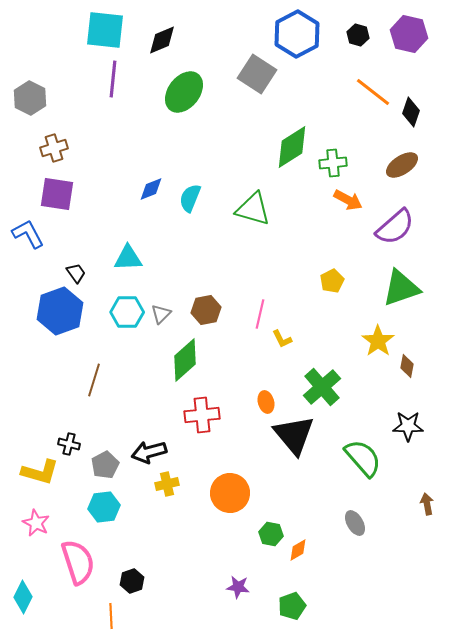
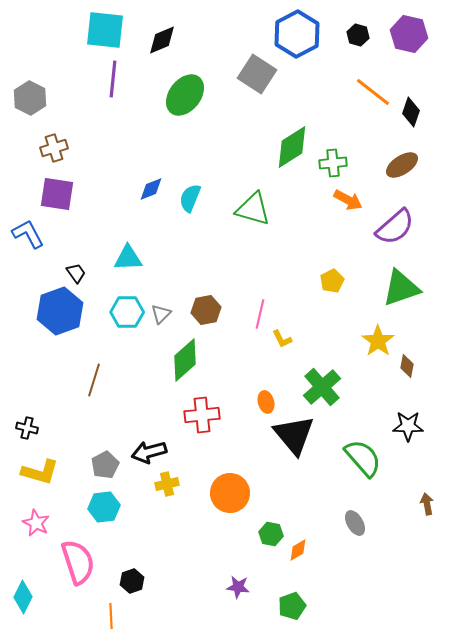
green ellipse at (184, 92): moved 1 px right, 3 px down
black cross at (69, 444): moved 42 px left, 16 px up
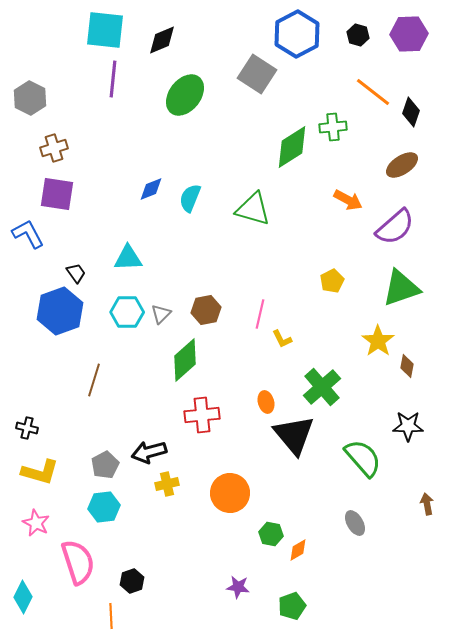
purple hexagon at (409, 34): rotated 15 degrees counterclockwise
green cross at (333, 163): moved 36 px up
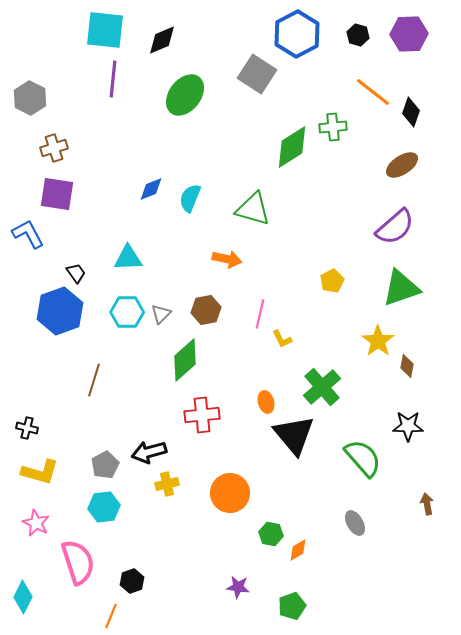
orange arrow at (348, 200): moved 121 px left, 59 px down; rotated 16 degrees counterclockwise
orange line at (111, 616): rotated 25 degrees clockwise
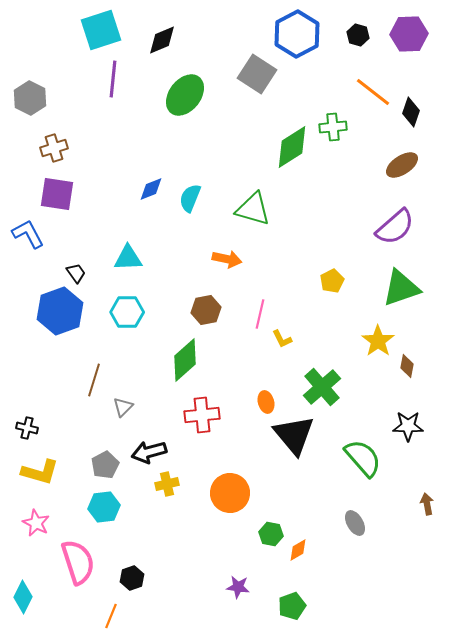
cyan square at (105, 30): moved 4 px left; rotated 24 degrees counterclockwise
gray triangle at (161, 314): moved 38 px left, 93 px down
black hexagon at (132, 581): moved 3 px up
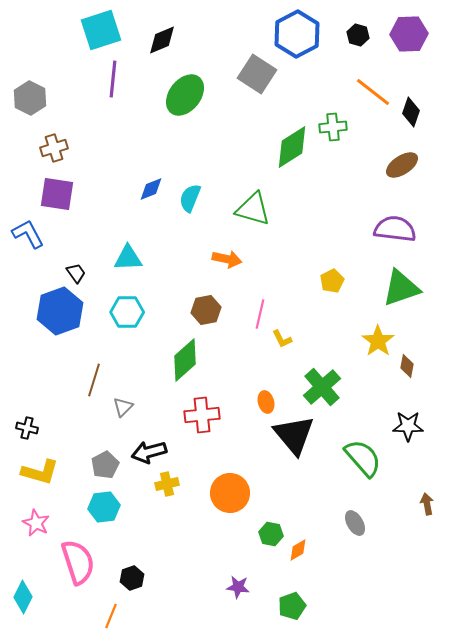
purple semicircle at (395, 227): moved 2 px down; rotated 132 degrees counterclockwise
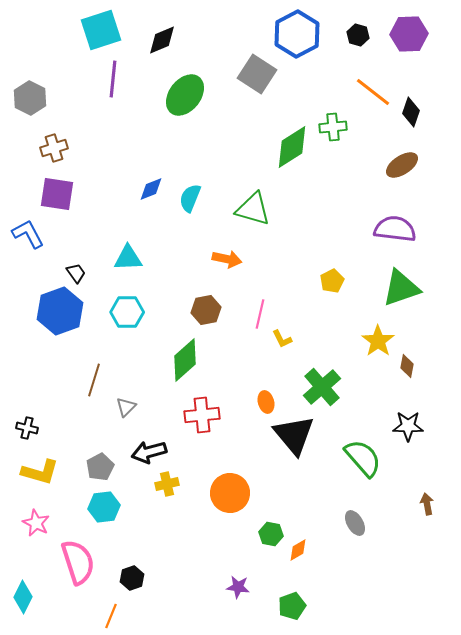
gray triangle at (123, 407): moved 3 px right
gray pentagon at (105, 465): moved 5 px left, 2 px down
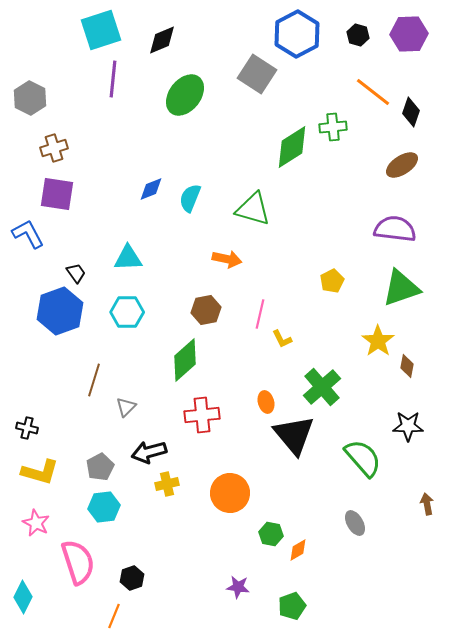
orange line at (111, 616): moved 3 px right
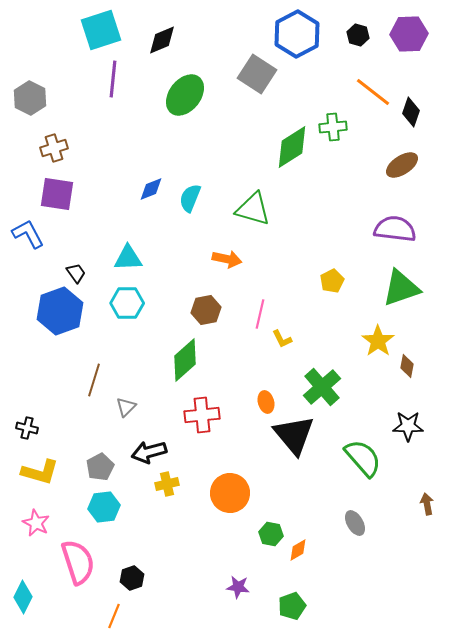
cyan hexagon at (127, 312): moved 9 px up
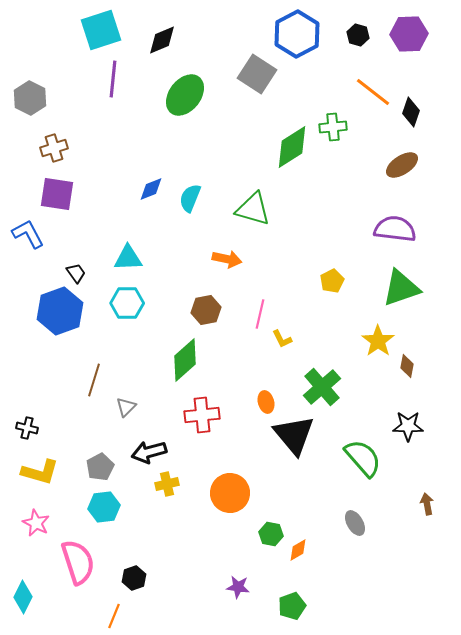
black hexagon at (132, 578): moved 2 px right
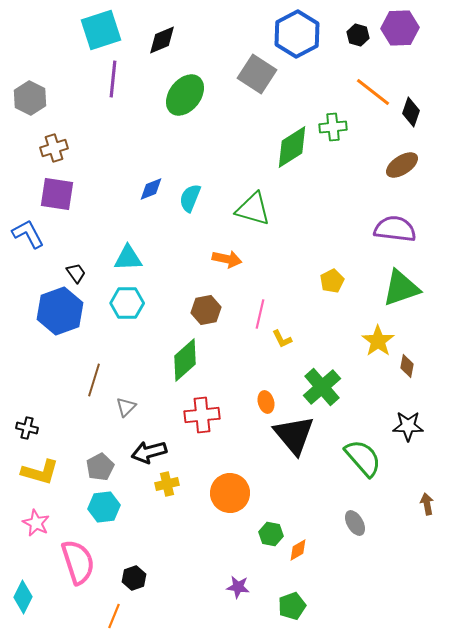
purple hexagon at (409, 34): moved 9 px left, 6 px up
